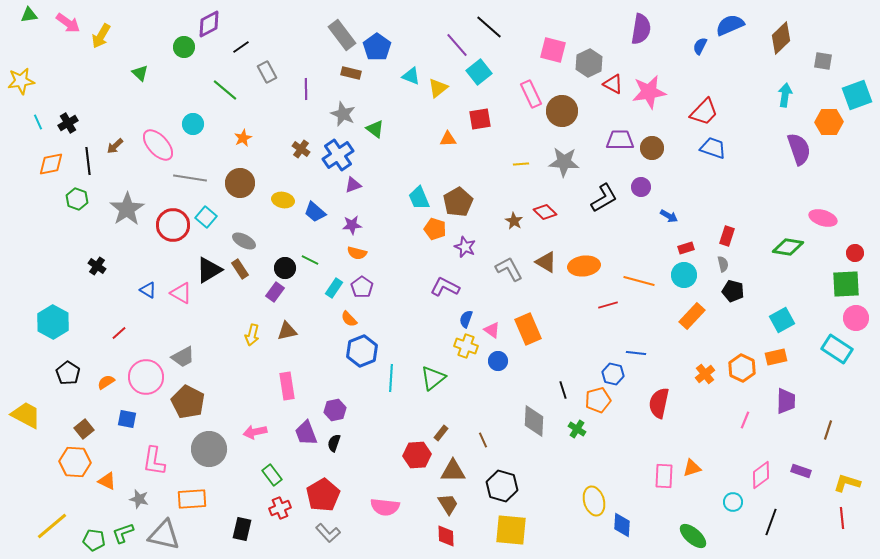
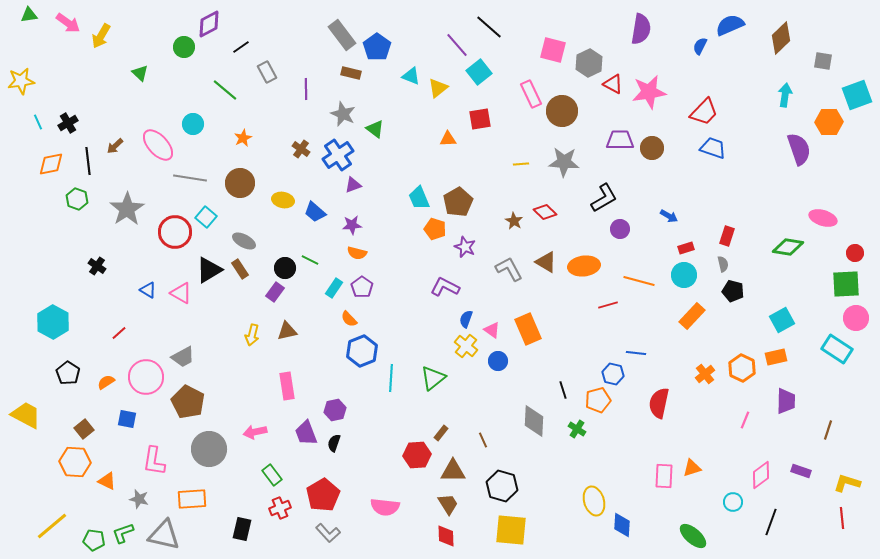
purple circle at (641, 187): moved 21 px left, 42 px down
red circle at (173, 225): moved 2 px right, 7 px down
yellow cross at (466, 346): rotated 20 degrees clockwise
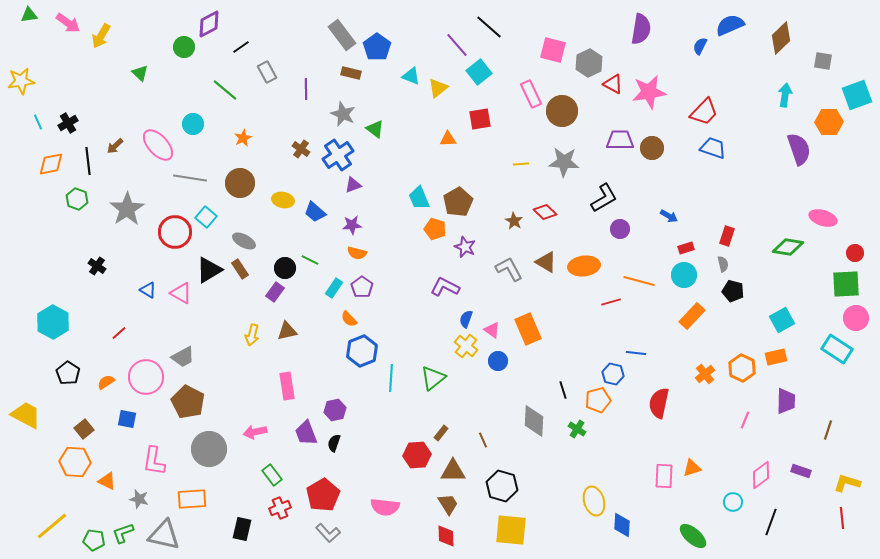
red line at (608, 305): moved 3 px right, 3 px up
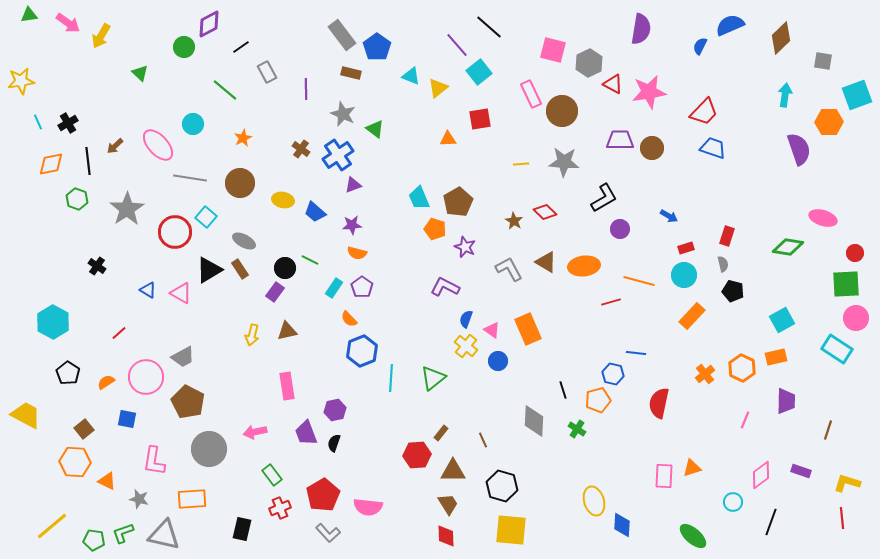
pink semicircle at (385, 507): moved 17 px left
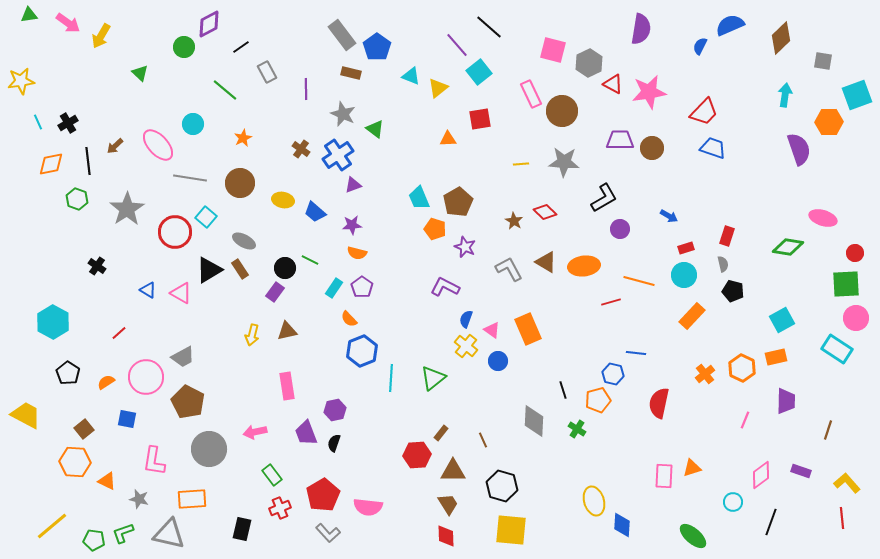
yellow L-shape at (847, 483): rotated 32 degrees clockwise
gray triangle at (164, 535): moved 5 px right, 1 px up
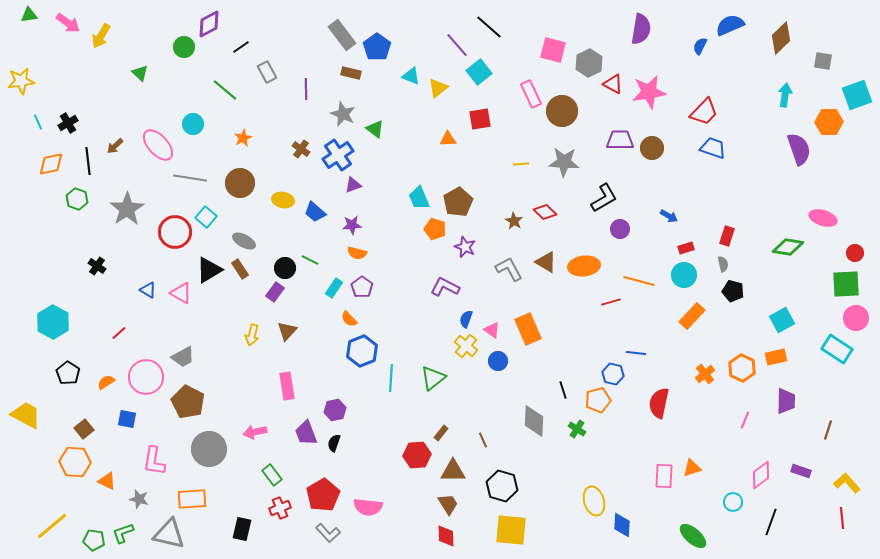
brown triangle at (287, 331): rotated 35 degrees counterclockwise
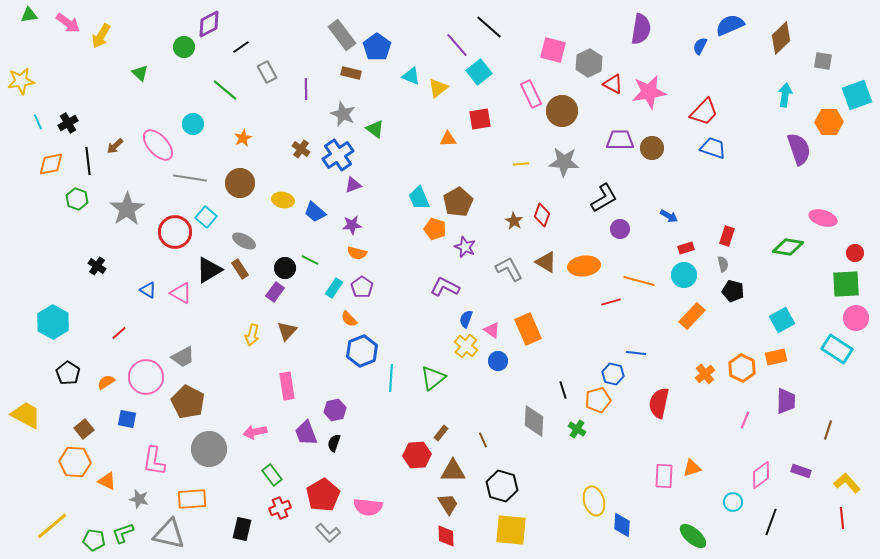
red diamond at (545, 212): moved 3 px left, 3 px down; rotated 65 degrees clockwise
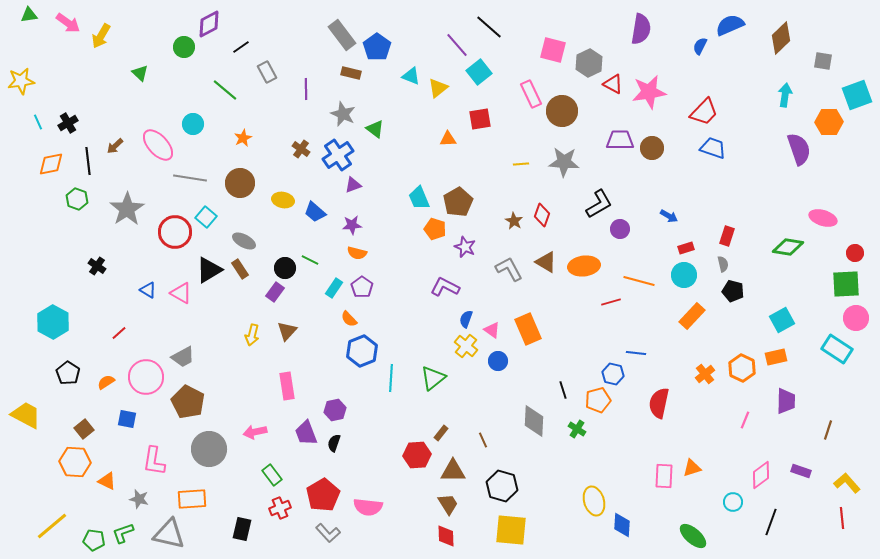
black L-shape at (604, 198): moved 5 px left, 6 px down
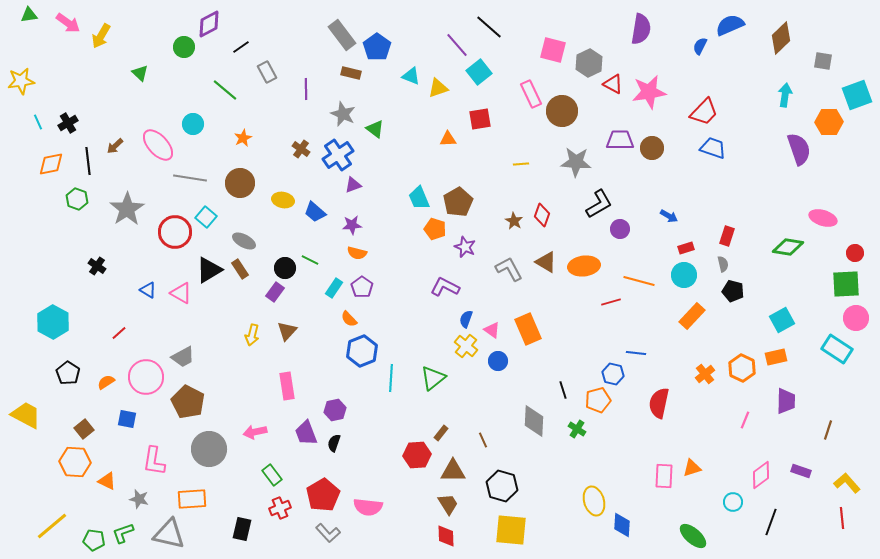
yellow triangle at (438, 88): rotated 20 degrees clockwise
gray star at (564, 162): moved 12 px right
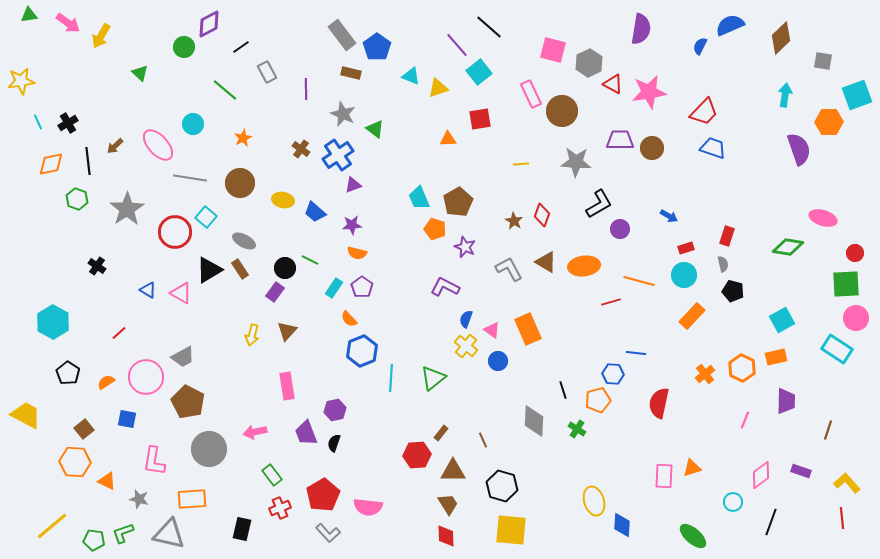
blue hexagon at (613, 374): rotated 10 degrees counterclockwise
